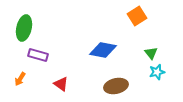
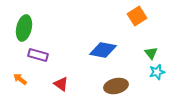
orange arrow: rotated 96 degrees clockwise
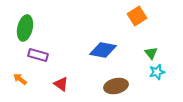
green ellipse: moved 1 px right
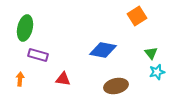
orange arrow: rotated 56 degrees clockwise
red triangle: moved 2 px right, 5 px up; rotated 28 degrees counterclockwise
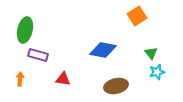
green ellipse: moved 2 px down
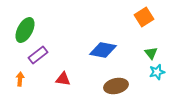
orange square: moved 7 px right, 1 px down
green ellipse: rotated 15 degrees clockwise
purple rectangle: rotated 54 degrees counterclockwise
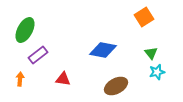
brown ellipse: rotated 15 degrees counterclockwise
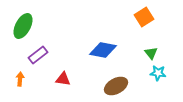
green ellipse: moved 2 px left, 4 px up
cyan star: moved 1 px right, 1 px down; rotated 21 degrees clockwise
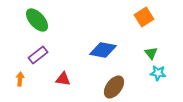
green ellipse: moved 14 px right, 6 px up; rotated 70 degrees counterclockwise
brown ellipse: moved 2 px left, 1 px down; rotated 25 degrees counterclockwise
